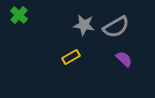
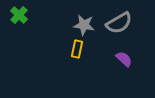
gray semicircle: moved 3 px right, 4 px up
yellow rectangle: moved 6 px right, 8 px up; rotated 48 degrees counterclockwise
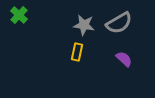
yellow rectangle: moved 3 px down
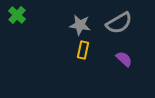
green cross: moved 2 px left
gray star: moved 4 px left
yellow rectangle: moved 6 px right, 2 px up
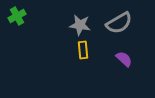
green cross: moved 1 px down; rotated 18 degrees clockwise
yellow rectangle: rotated 18 degrees counterclockwise
